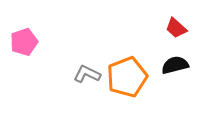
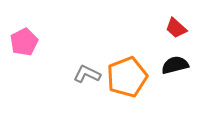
pink pentagon: rotated 8 degrees counterclockwise
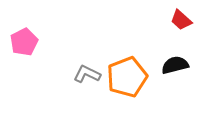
red trapezoid: moved 5 px right, 8 px up
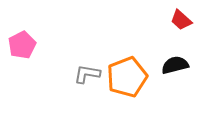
pink pentagon: moved 2 px left, 3 px down
gray L-shape: rotated 16 degrees counterclockwise
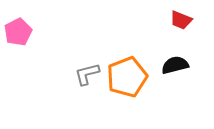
red trapezoid: rotated 20 degrees counterclockwise
pink pentagon: moved 4 px left, 13 px up
gray L-shape: rotated 24 degrees counterclockwise
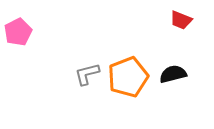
black semicircle: moved 2 px left, 9 px down
orange pentagon: moved 1 px right
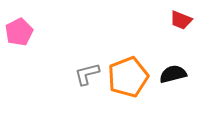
pink pentagon: moved 1 px right
